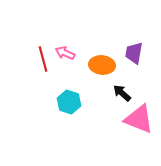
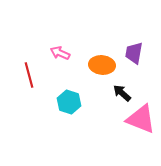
pink arrow: moved 5 px left
red line: moved 14 px left, 16 px down
pink triangle: moved 2 px right
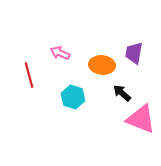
cyan hexagon: moved 4 px right, 5 px up
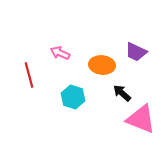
purple trapezoid: moved 2 px right, 1 px up; rotated 75 degrees counterclockwise
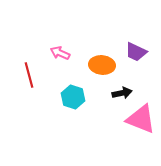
black arrow: rotated 126 degrees clockwise
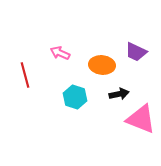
red line: moved 4 px left
black arrow: moved 3 px left, 1 px down
cyan hexagon: moved 2 px right
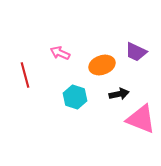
orange ellipse: rotated 25 degrees counterclockwise
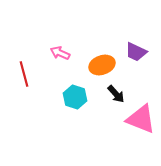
red line: moved 1 px left, 1 px up
black arrow: moved 3 px left; rotated 60 degrees clockwise
